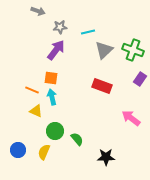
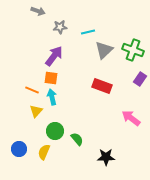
purple arrow: moved 2 px left, 6 px down
yellow triangle: rotated 48 degrees clockwise
blue circle: moved 1 px right, 1 px up
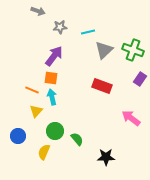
blue circle: moved 1 px left, 13 px up
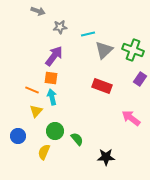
cyan line: moved 2 px down
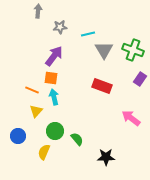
gray arrow: rotated 104 degrees counterclockwise
gray triangle: rotated 18 degrees counterclockwise
cyan arrow: moved 2 px right
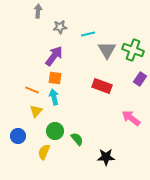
gray triangle: moved 3 px right
orange square: moved 4 px right
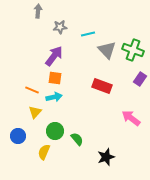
gray triangle: rotated 12 degrees counterclockwise
cyan arrow: rotated 91 degrees clockwise
yellow triangle: moved 1 px left, 1 px down
black star: rotated 18 degrees counterclockwise
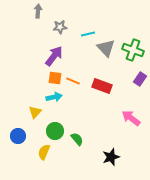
gray triangle: moved 1 px left, 2 px up
orange line: moved 41 px right, 9 px up
black star: moved 5 px right
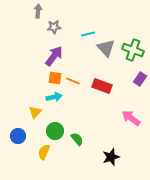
gray star: moved 6 px left
